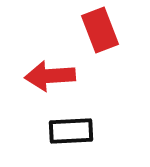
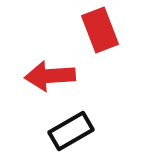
black rectangle: rotated 27 degrees counterclockwise
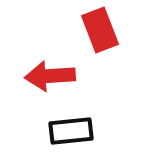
black rectangle: rotated 24 degrees clockwise
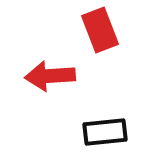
black rectangle: moved 34 px right, 1 px down
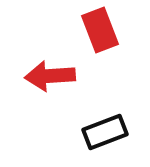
black rectangle: rotated 15 degrees counterclockwise
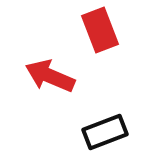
red arrow: rotated 27 degrees clockwise
